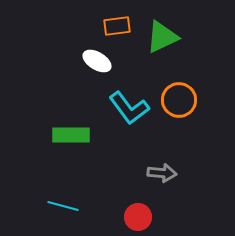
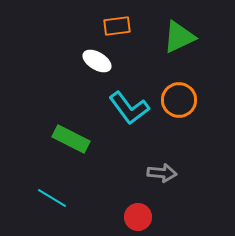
green triangle: moved 17 px right
green rectangle: moved 4 px down; rotated 27 degrees clockwise
cyan line: moved 11 px left, 8 px up; rotated 16 degrees clockwise
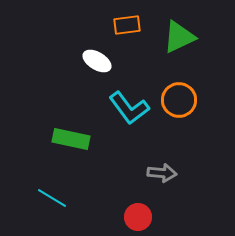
orange rectangle: moved 10 px right, 1 px up
green rectangle: rotated 15 degrees counterclockwise
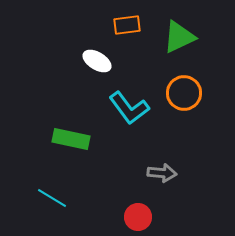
orange circle: moved 5 px right, 7 px up
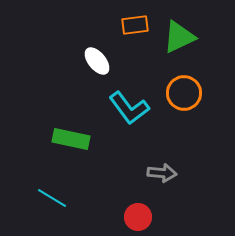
orange rectangle: moved 8 px right
white ellipse: rotated 20 degrees clockwise
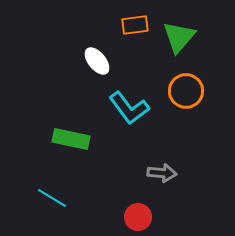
green triangle: rotated 24 degrees counterclockwise
orange circle: moved 2 px right, 2 px up
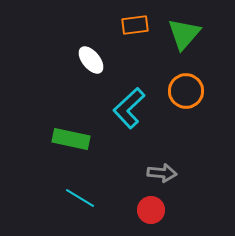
green triangle: moved 5 px right, 3 px up
white ellipse: moved 6 px left, 1 px up
cyan L-shape: rotated 84 degrees clockwise
cyan line: moved 28 px right
red circle: moved 13 px right, 7 px up
